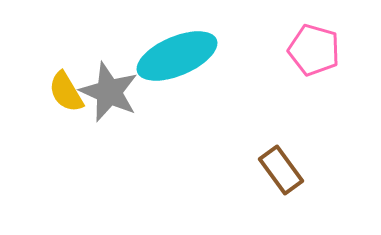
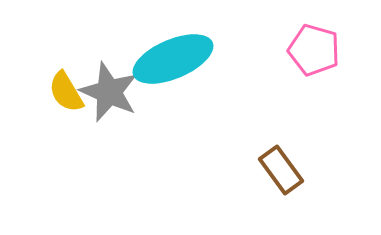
cyan ellipse: moved 4 px left, 3 px down
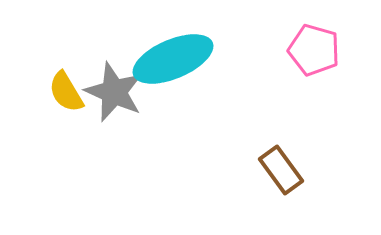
gray star: moved 5 px right
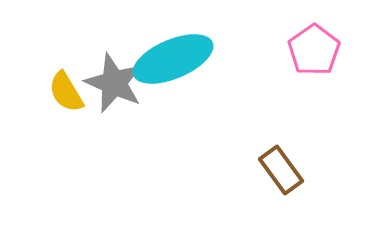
pink pentagon: rotated 21 degrees clockwise
gray star: moved 9 px up
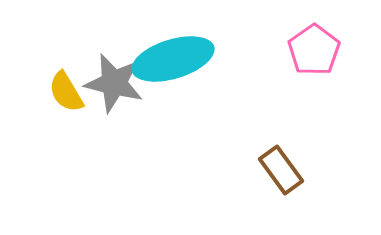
cyan ellipse: rotated 6 degrees clockwise
gray star: rotated 10 degrees counterclockwise
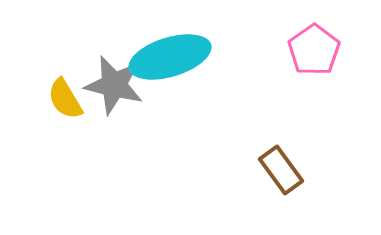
cyan ellipse: moved 3 px left, 2 px up
gray star: moved 2 px down
yellow semicircle: moved 1 px left, 7 px down
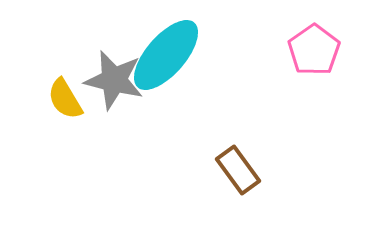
cyan ellipse: moved 4 px left, 2 px up; rotated 32 degrees counterclockwise
gray star: moved 5 px up
brown rectangle: moved 43 px left
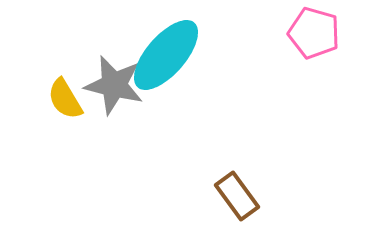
pink pentagon: moved 17 px up; rotated 21 degrees counterclockwise
gray star: moved 5 px down
brown rectangle: moved 1 px left, 26 px down
